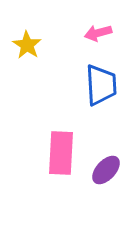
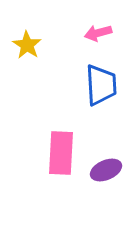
purple ellipse: rotated 24 degrees clockwise
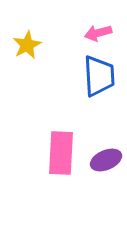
yellow star: rotated 12 degrees clockwise
blue trapezoid: moved 2 px left, 9 px up
purple ellipse: moved 10 px up
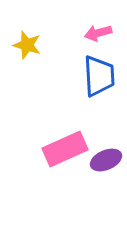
yellow star: rotated 28 degrees counterclockwise
pink rectangle: moved 4 px right, 4 px up; rotated 63 degrees clockwise
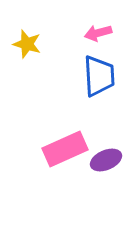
yellow star: moved 1 px up
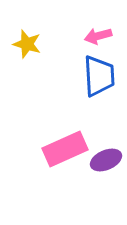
pink arrow: moved 3 px down
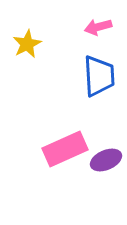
pink arrow: moved 9 px up
yellow star: rotated 28 degrees clockwise
